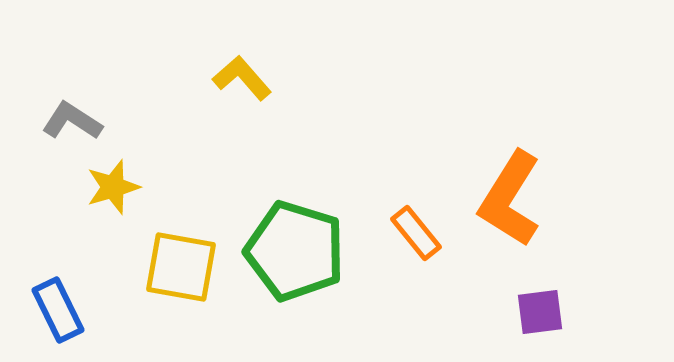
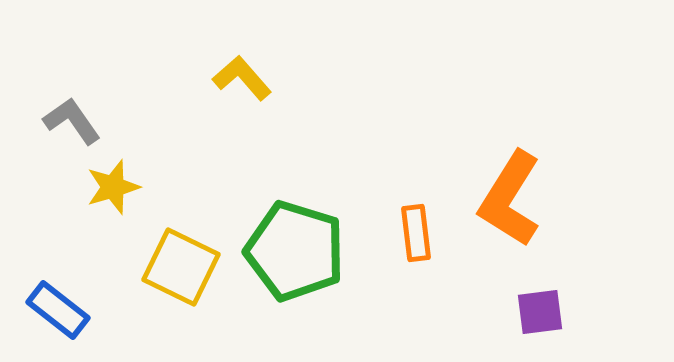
gray L-shape: rotated 22 degrees clockwise
orange rectangle: rotated 32 degrees clockwise
yellow square: rotated 16 degrees clockwise
blue rectangle: rotated 26 degrees counterclockwise
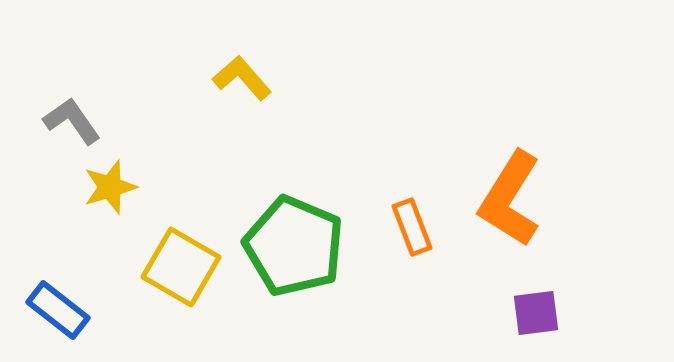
yellow star: moved 3 px left
orange rectangle: moved 4 px left, 6 px up; rotated 14 degrees counterclockwise
green pentagon: moved 1 px left, 5 px up; rotated 6 degrees clockwise
yellow square: rotated 4 degrees clockwise
purple square: moved 4 px left, 1 px down
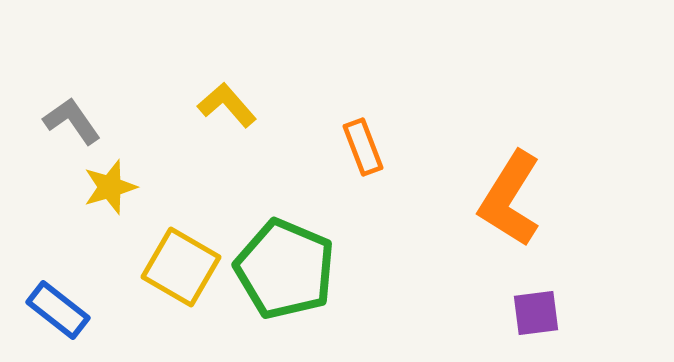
yellow L-shape: moved 15 px left, 27 px down
orange rectangle: moved 49 px left, 80 px up
green pentagon: moved 9 px left, 23 px down
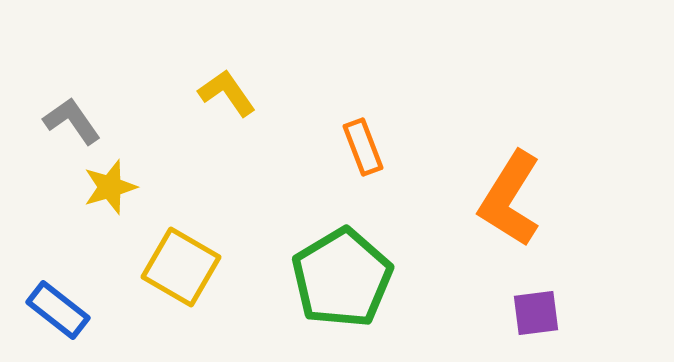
yellow L-shape: moved 12 px up; rotated 6 degrees clockwise
green pentagon: moved 57 px right, 9 px down; rotated 18 degrees clockwise
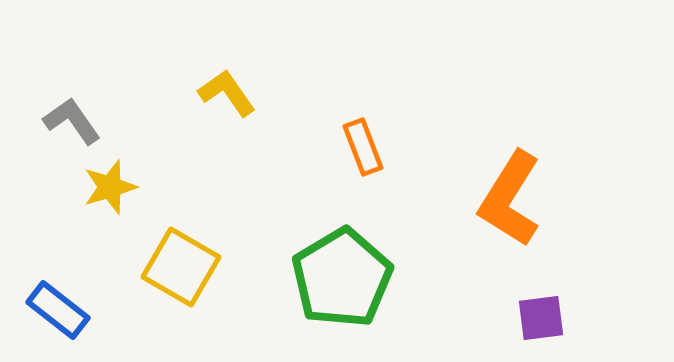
purple square: moved 5 px right, 5 px down
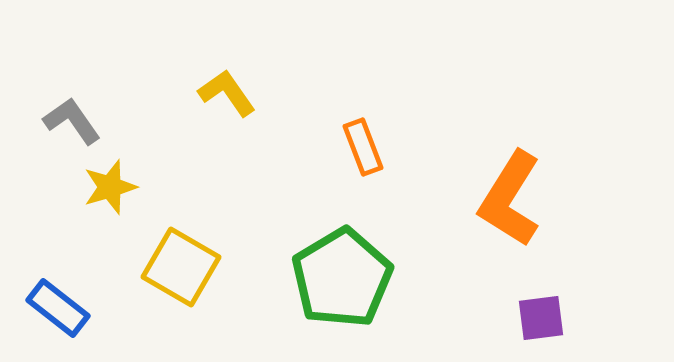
blue rectangle: moved 2 px up
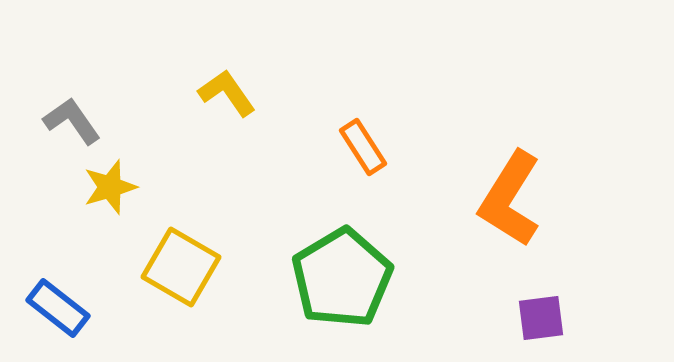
orange rectangle: rotated 12 degrees counterclockwise
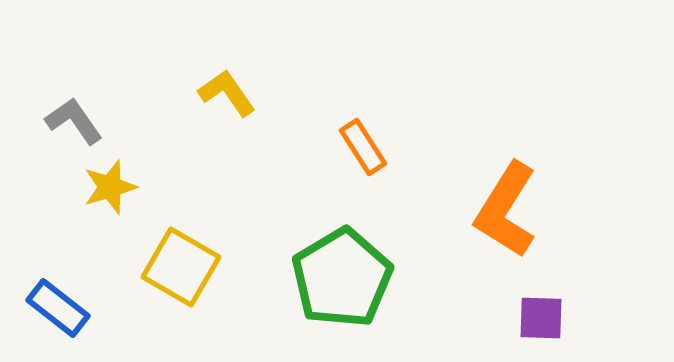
gray L-shape: moved 2 px right
orange L-shape: moved 4 px left, 11 px down
purple square: rotated 9 degrees clockwise
